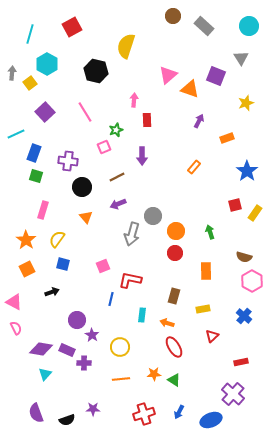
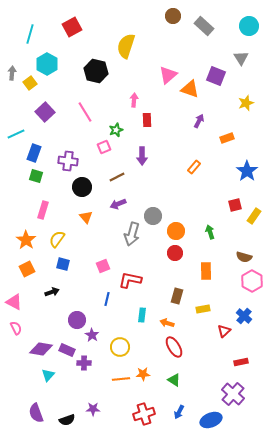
yellow rectangle at (255, 213): moved 1 px left, 3 px down
brown rectangle at (174, 296): moved 3 px right
blue line at (111, 299): moved 4 px left
red triangle at (212, 336): moved 12 px right, 5 px up
cyan triangle at (45, 374): moved 3 px right, 1 px down
orange star at (154, 374): moved 11 px left
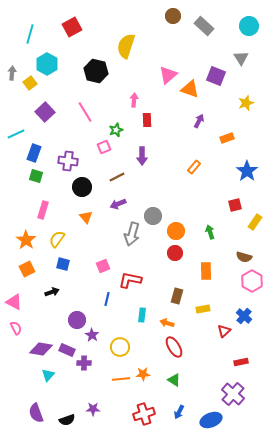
yellow rectangle at (254, 216): moved 1 px right, 6 px down
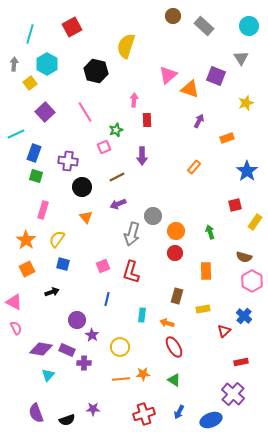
gray arrow at (12, 73): moved 2 px right, 9 px up
red L-shape at (130, 280): moved 1 px right, 8 px up; rotated 85 degrees counterclockwise
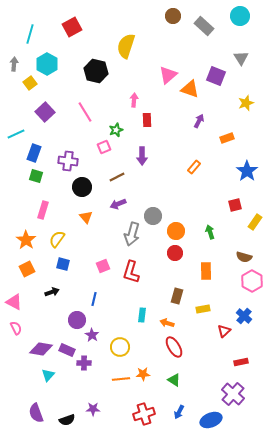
cyan circle at (249, 26): moved 9 px left, 10 px up
blue line at (107, 299): moved 13 px left
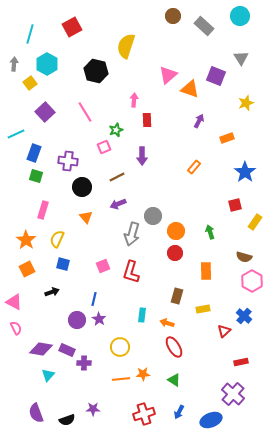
blue star at (247, 171): moved 2 px left, 1 px down
yellow semicircle at (57, 239): rotated 12 degrees counterclockwise
purple star at (92, 335): moved 7 px right, 16 px up
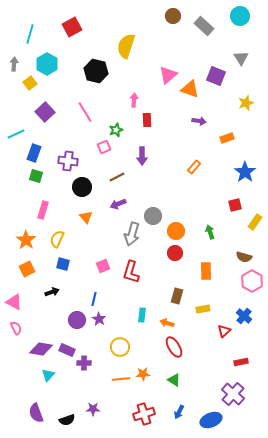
purple arrow at (199, 121): rotated 72 degrees clockwise
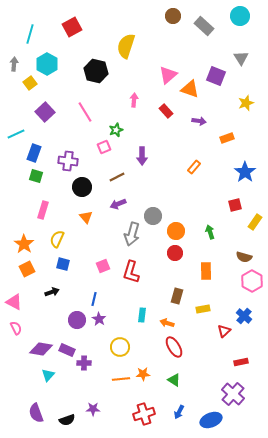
red rectangle at (147, 120): moved 19 px right, 9 px up; rotated 40 degrees counterclockwise
orange star at (26, 240): moved 2 px left, 4 px down
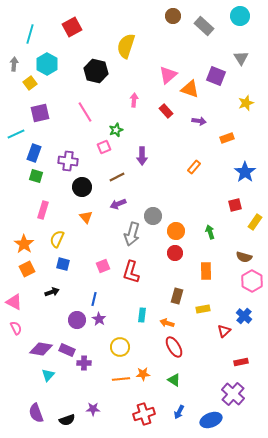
purple square at (45, 112): moved 5 px left, 1 px down; rotated 30 degrees clockwise
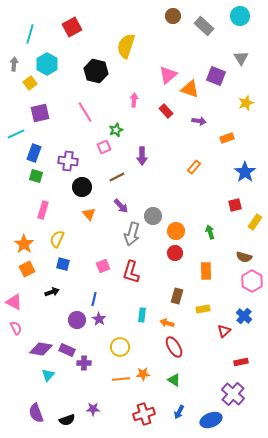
purple arrow at (118, 204): moved 3 px right, 2 px down; rotated 112 degrees counterclockwise
orange triangle at (86, 217): moved 3 px right, 3 px up
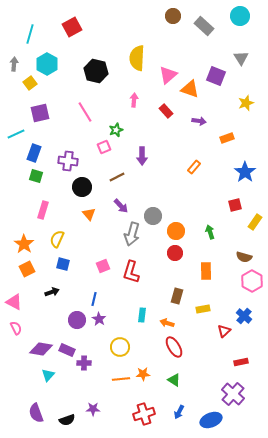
yellow semicircle at (126, 46): moved 11 px right, 12 px down; rotated 15 degrees counterclockwise
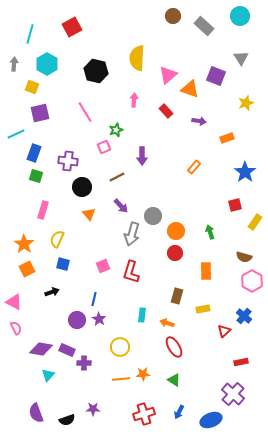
yellow square at (30, 83): moved 2 px right, 4 px down; rotated 32 degrees counterclockwise
